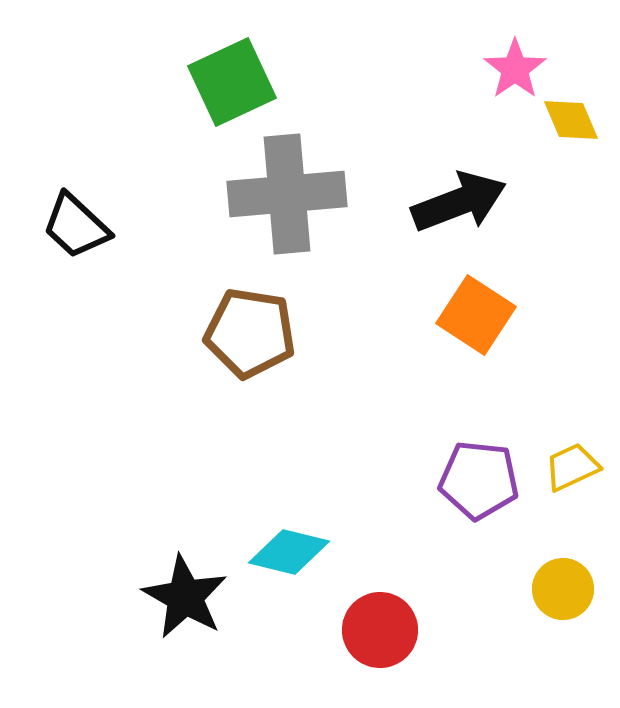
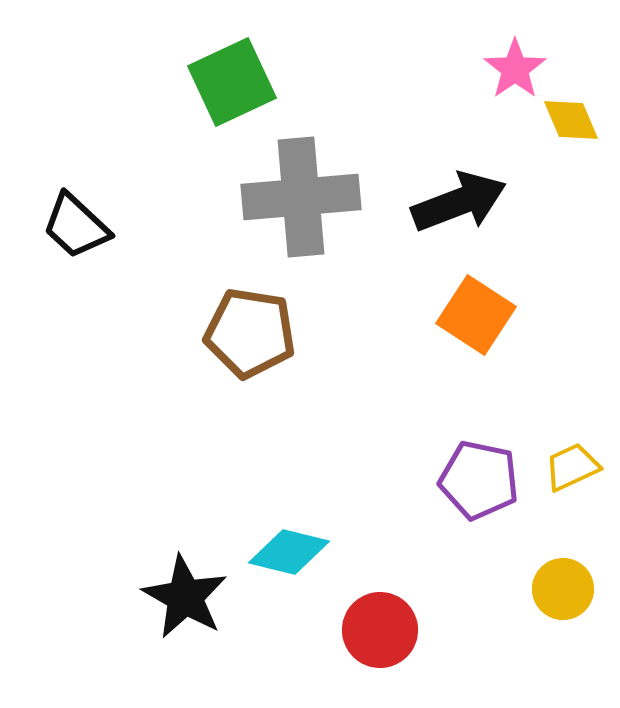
gray cross: moved 14 px right, 3 px down
purple pentagon: rotated 6 degrees clockwise
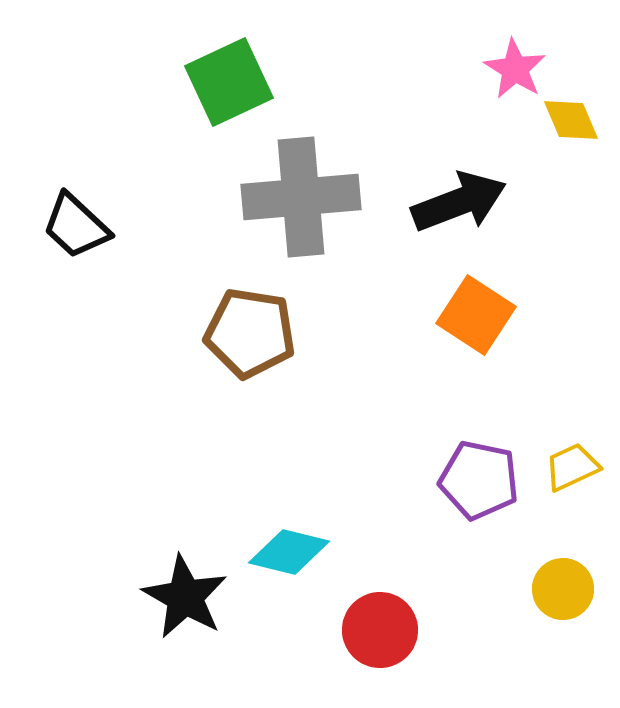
pink star: rotated 6 degrees counterclockwise
green square: moved 3 px left
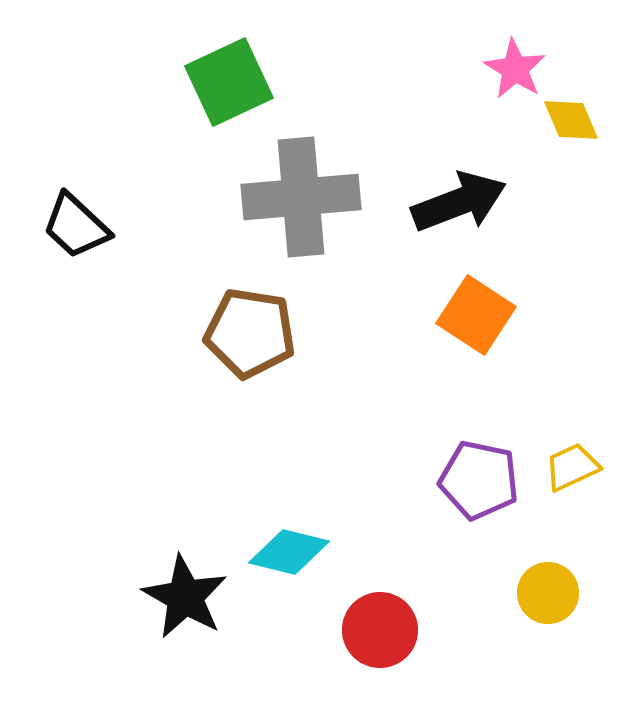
yellow circle: moved 15 px left, 4 px down
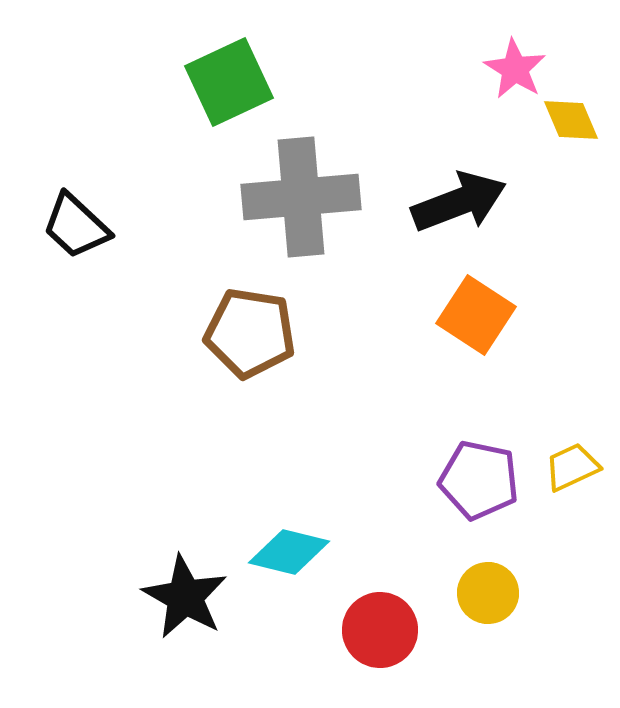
yellow circle: moved 60 px left
